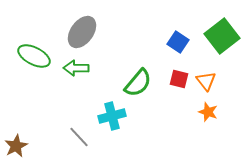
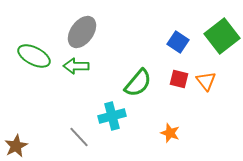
green arrow: moved 2 px up
orange star: moved 38 px left, 21 px down
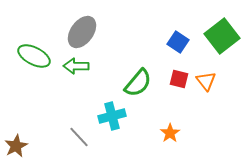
orange star: rotated 18 degrees clockwise
